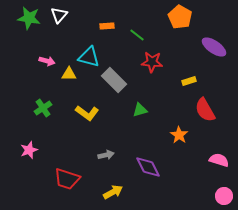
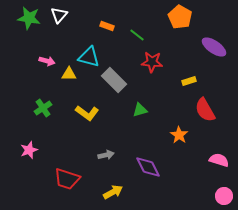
orange rectangle: rotated 24 degrees clockwise
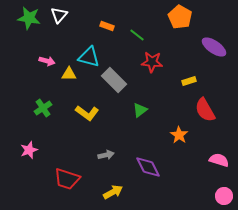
green triangle: rotated 21 degrees counterclockwise
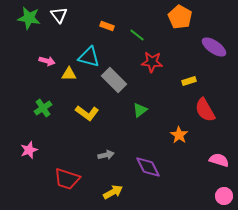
white triangle: rotated 18 degrees counterclockwise
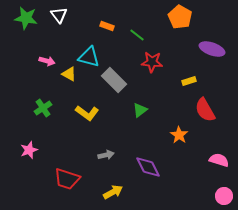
green star: moved 3 px left
purple ellipse: moved 2 px left, 2 px down; rotated 15 degrees counterclockwise
yellow triangle: rotated 28 degrees clockwise
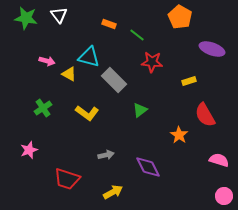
orange rectangle: moved 2 px right, 2 px up
red semicircle: moved 5 px down
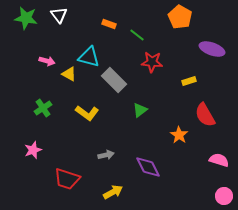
pink star: moved 4 px right
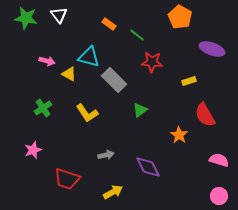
orange rectangle: rotated 16 degrees clockwise
yellow L-shape: rotated 20 degrees clockwise
pink circle: moved 5 px left
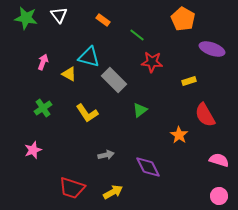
orange pentagon: moved 3 px right, 2 px down
orange rectangle: moved 6 px left, 4 px up
pink arrow: moved 4 px left, 1 px down; rotated 84 degrees counterclockwise
red trapezoid: moved 5 px right, 9 px down
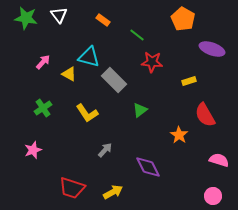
pink arrow: rotated 21 degrees clockwise
gray arrow: moved 1 px left, 5 px up; rotated 35 degrees counterclockwise
pink circle: moved 6 px left
